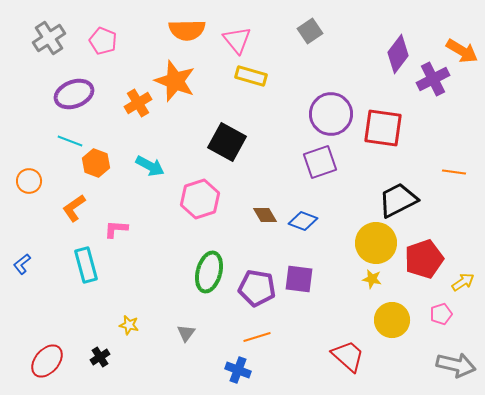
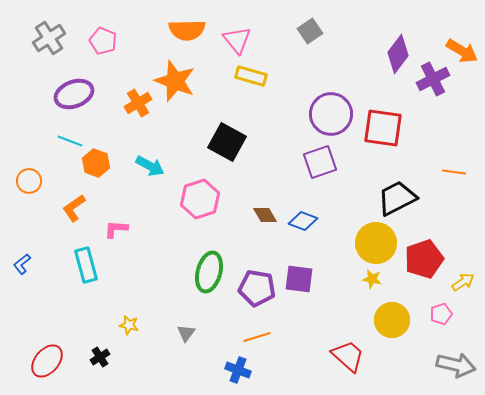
black trapezoid at (398, 200): moved 1 px left, 2 px up
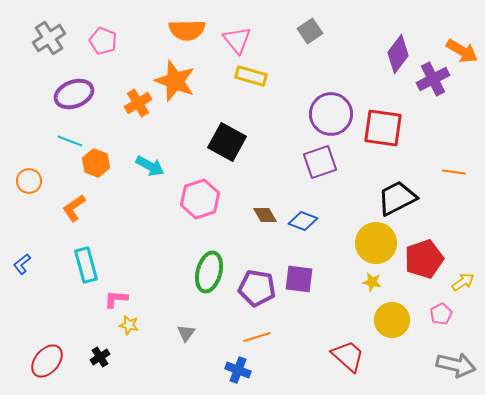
pink L-shape at (116, 229): moved 70 px down
yellow star at (372, 279): moved 3 px down
pink pentagon at (441, 314): rotated 10 degrees counterclockwise
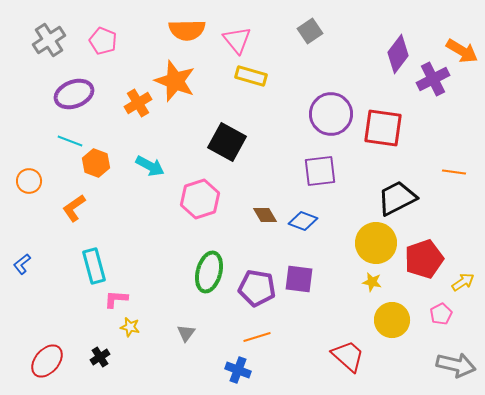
gray cross at (49, 38): moved 2 px down
purple square at (320, 162): moved 9 px down; rotated 12 degrees clockwise
cyan rectangle at (86, 265): moved 8 px right, 1 px down
yellow star at (129, 325): moved 1 px right, 2 px down
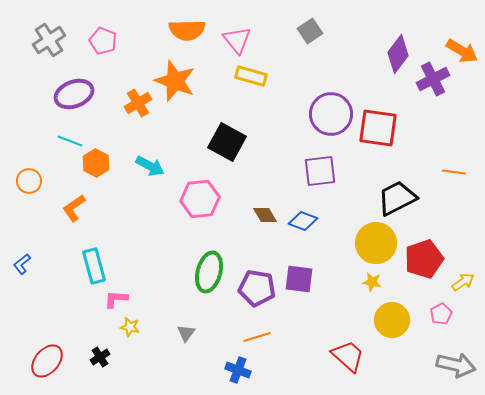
red square at (383, 128): moved 5 px left
orange hexagon at (96, 163): rotated 8 degrees clockwise
pink hexagon at (200, 199): rotated 12 degrees clockwise
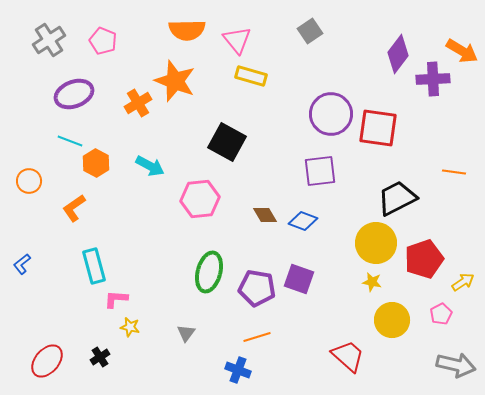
purple cross at (433, 79): rotated 24 degrees clockwise
purple square at (299, 279): rotated 12 degrees clockwise
